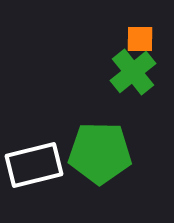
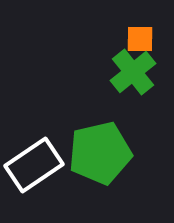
green pentagon: rotated 14 degrees counterclockwise
white rectangle: rotated 20 degrees counterclockwise
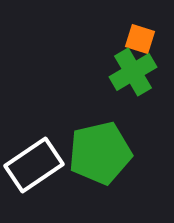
orange square: rotated 16 degrees clockwise
green cross: rotated 9 degrees clockwise
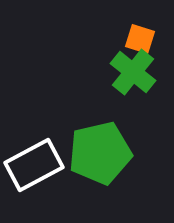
green cross: rotated 21 degrees counterclockwise
white rectangle: rotated 6 degrees clockwise
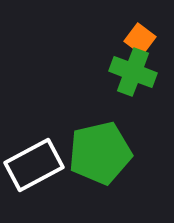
orange square: rotated 20 degrees clockwise
green cross: rotated 18 degrees counterclockwise
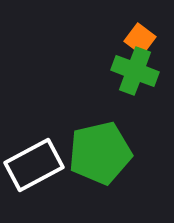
green cross: moved 2 px right, 1 px up
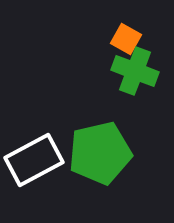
orange square: moved 14 px left; rotated 8 degrees counterclockwise
white rectangle: moved 5 px up
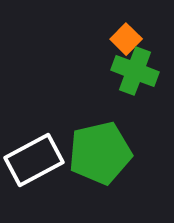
orange square: rotated 16 degrees clockwise
